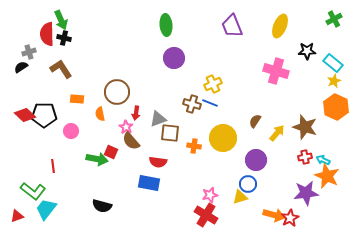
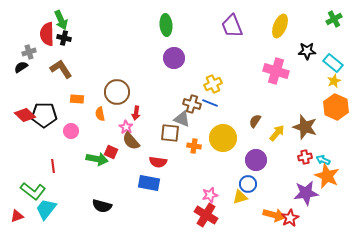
gray triangle at (158, 119): moved 24 px right; rotated 42 degrees clockwise
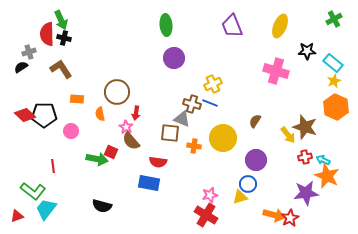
yellow arrow at (277, 133): moved 11 px right, 2 px down; rotated 102 degrees clockwise
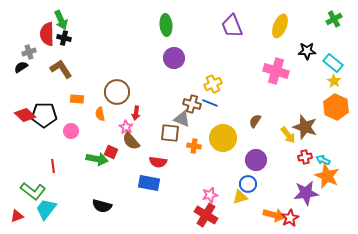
yellow star at (334, 81): rotated 16 degrees counterclockwise
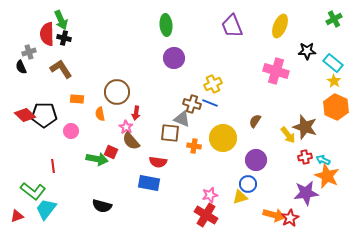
black semicircle at (21, 67): rotated 80 degrees counterclockwise
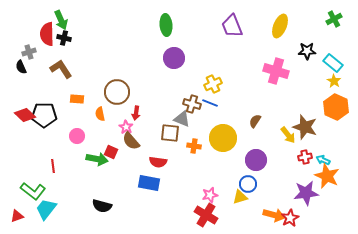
pink circle at (71, 131): moved 6 px right, 5 px down
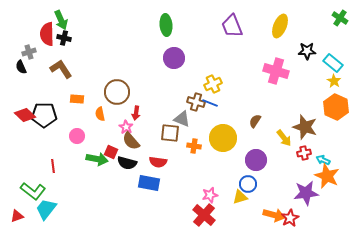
green cross at (334, 19): moved 6 px right, 1 px up; rotated 28 degrees counterclockwise
brown cross at (192, 104): moved 4 px right, 2 px up
yellow arrow at (288, 135): moved 4 px left, 3 px down
red cross at (305, 157): moved 1 px left, 4 px up
black semicircle at (102, 206): moved 25 px right, 43 px up
red cross at (206, 215): moved 2 px left; rotated 10 degrees clockwise
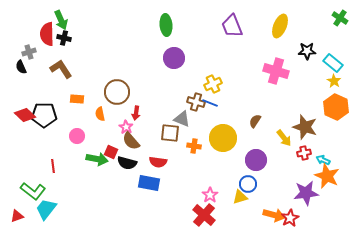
pink star at (210, 195): rotated 21 degrees counterclockwise
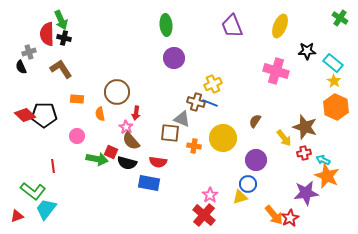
orange arrow at (274, 215): rotated 35 degrees clockwise
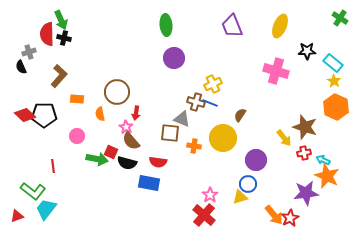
brown L-shape at (61, 69): moved 2 px left, 7 px down; rotated 75 degrees clockwise
brown semicircle at (255, 121): moved 15 px left, 6 px up
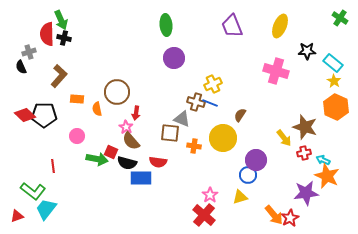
orange semicircle at (100, 114): moved 3 px left, 5 px up
blue rectangle at (149, 183): moved 8 px left, 5 px up; rotated 10 degrees counterclockwise
blue circle at (248, 184): moved 9 px up
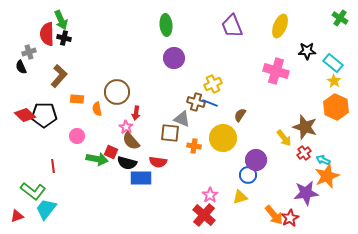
red cross at (304, 153): rotated 24 degrees counterclockwise
orange star at (327, 176): rotated 25 degrees clockwise
